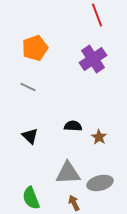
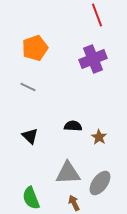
purple cross: rotated 12 degrees clockwise
gray ellipse: rotated 40 degrees counterclockwise
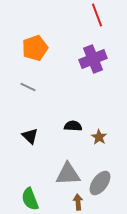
gray triangle: moved 1 px down
green semicircle: moved 1 px left, 1 px down
brown arrow: moved 4 px right, 1 px up; rotated 21 degrees clockwise
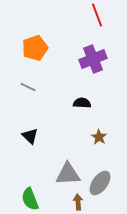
black semicircle: moved 9 px right, 23 px up
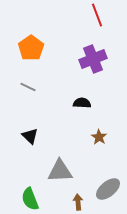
orange pentagon: moved 4 px left; rotated 15 degrees counterclockwise
gray triangle: moved 8 px left, 3 px up
gray ellipse: moved 8 px right, 6 px down; rotated 15 degrees clockwise
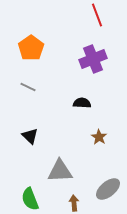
brown arrow: moved 4 px left, 1 px down
